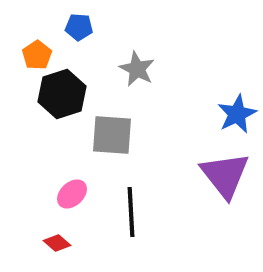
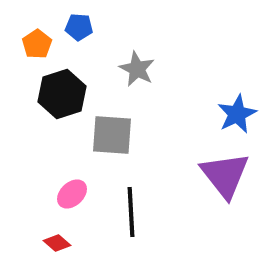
orange pentagon: moved 11 px up
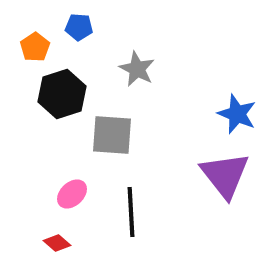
orange pentagon: moved 2 px left, 3 px down
blue star: rotated 24 degrees counterclockwise
